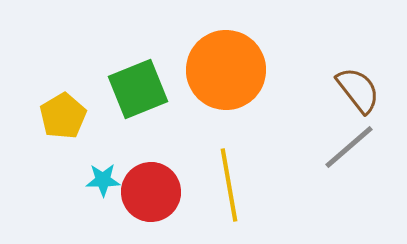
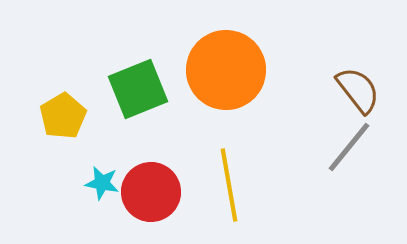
gray line: rotated 10 degrees counterclockwise
cyan star: moved 1 px left, 3 px down; rotated 12 degrees clockwise
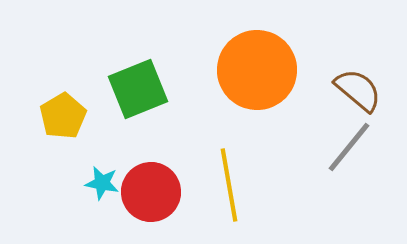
orange circle: moved 31 px right
brown semicircle: rotated 12 degrees counterclockwise
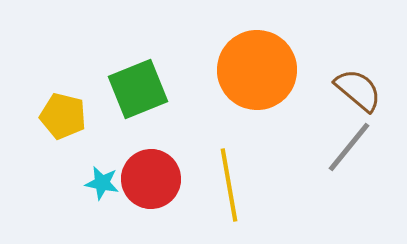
yellow pentagon: rotated 27 degrees counterclockwise
red circle: moved 13 px up
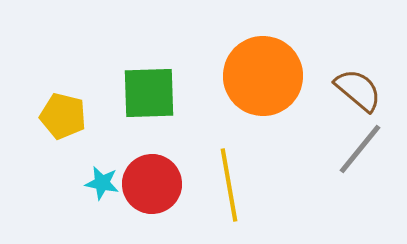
orange circle: moved 6 px right, 6 px down
green square: moved 11 px right, 4 px down; rotated 20 degrees clockwise
gray line: moved 11 px right, 2 px down
red circle: moved 1 px right, 5 px down
